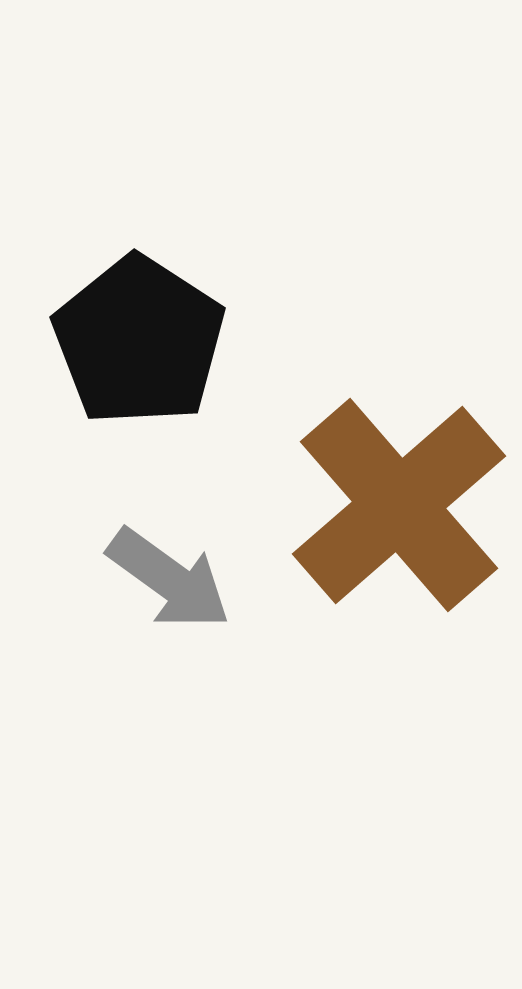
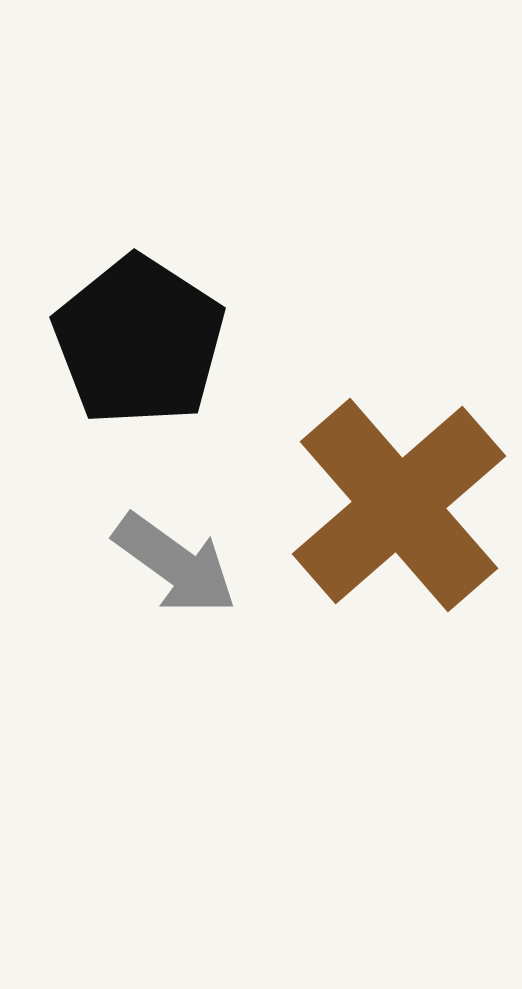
gray arrow: moved 6 px right, 15 px up
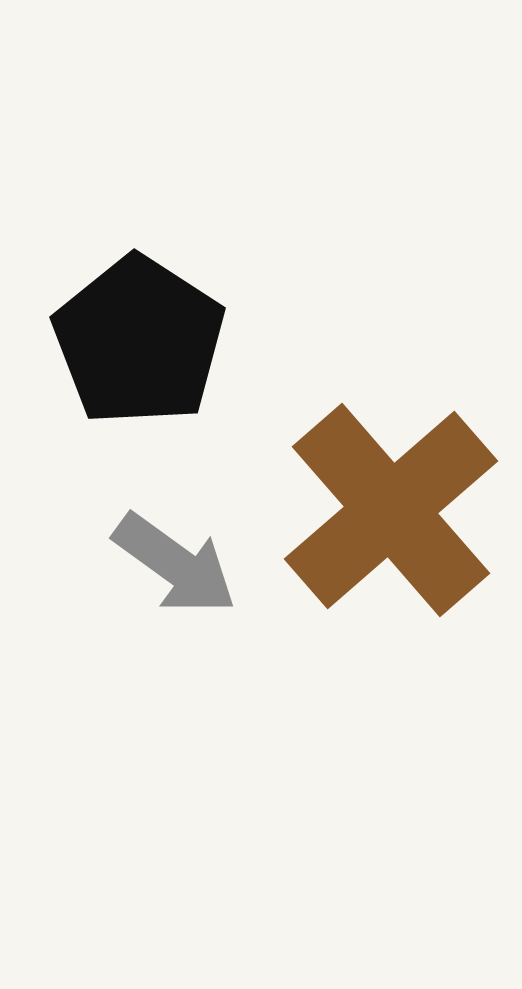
brown cross: moved 8 px left, 5 px down
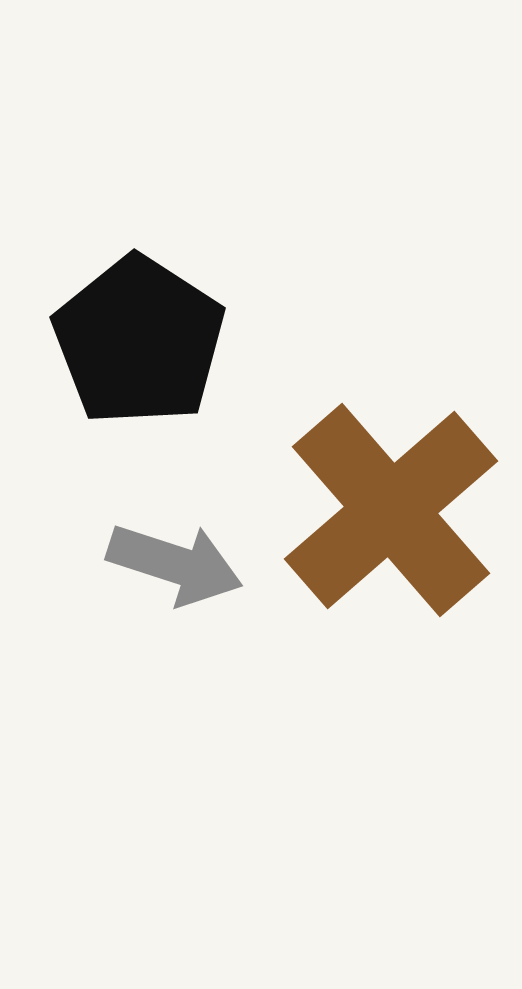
gray arrow: rotated 18 degrees counterclockwise
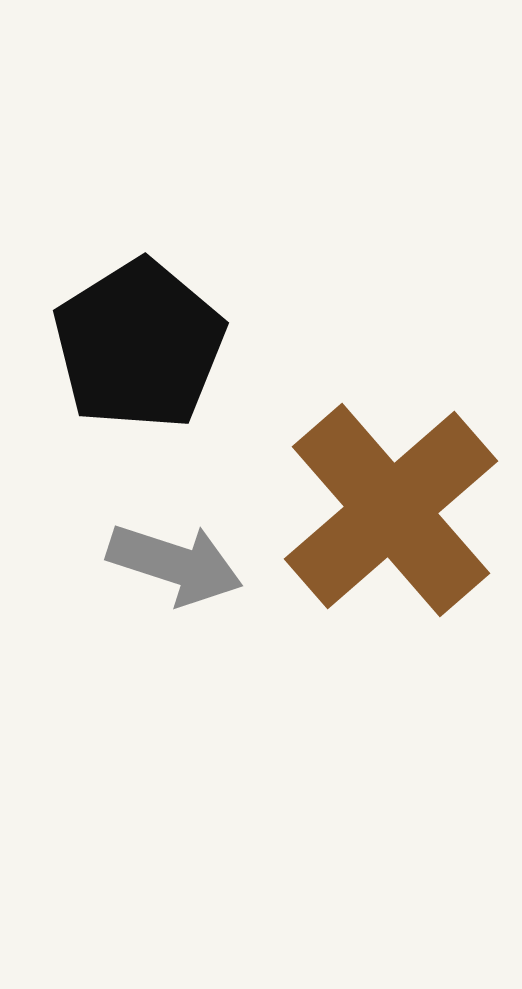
black pentagon: moved 4 px down; rotated 7 degrees clockwise
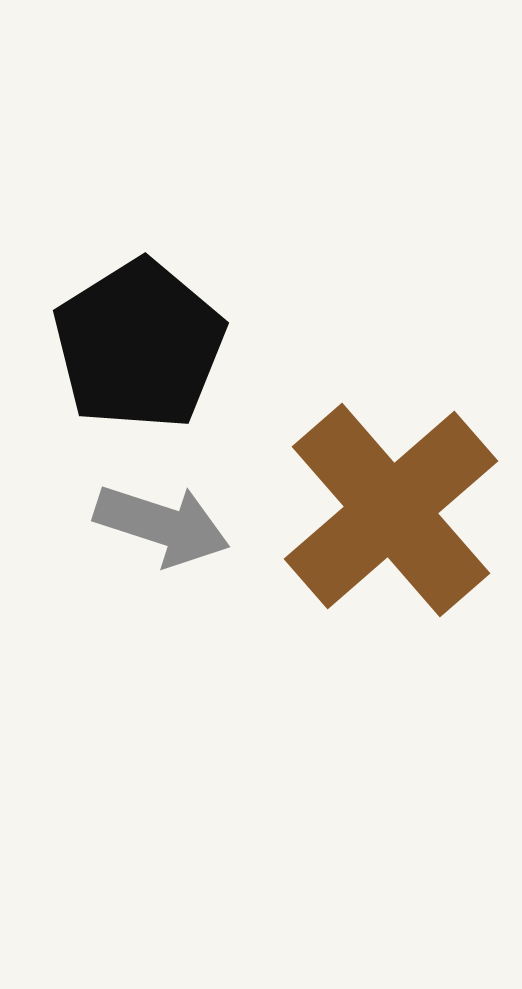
gray arrow: moved 13 px left, 39 px up
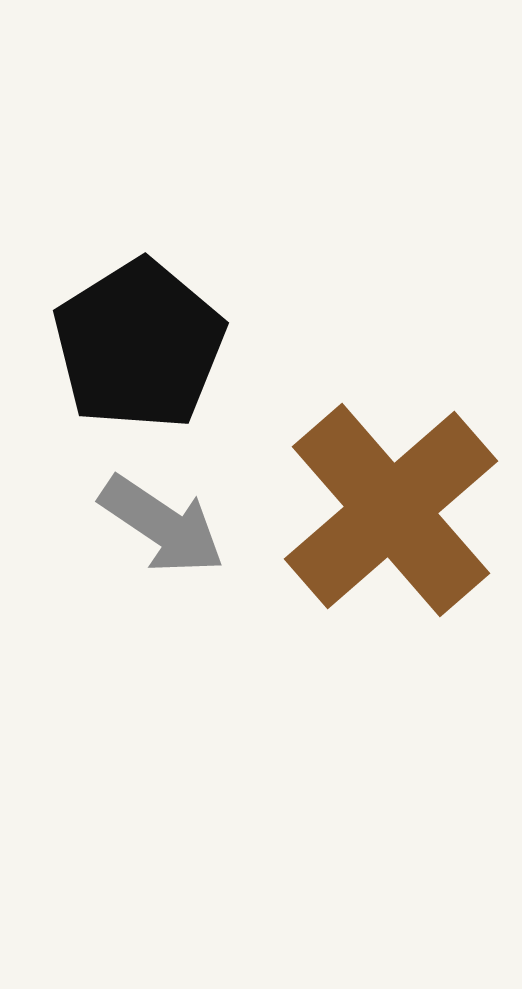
gray arrow: rotated 16 degrees clockwise
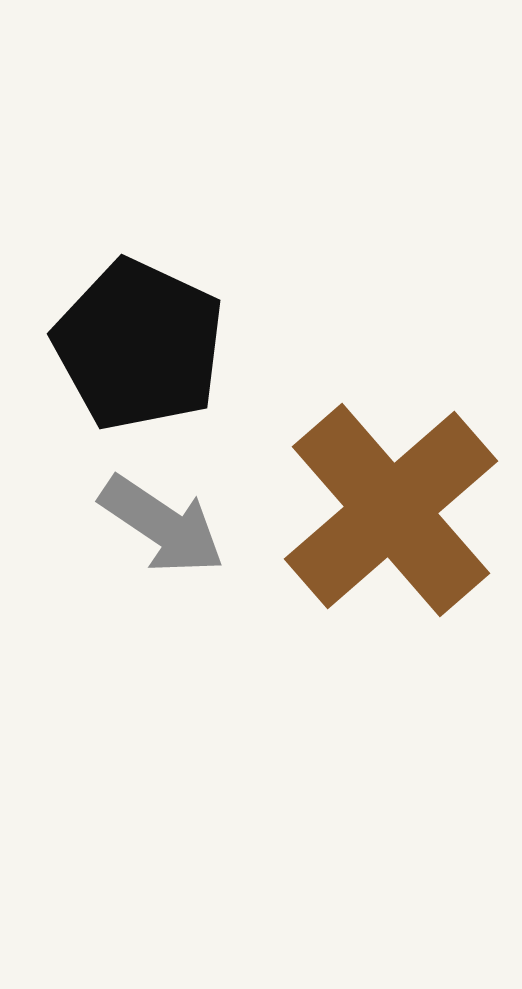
black pentagon: rotated 15 degrees counterclockwise
